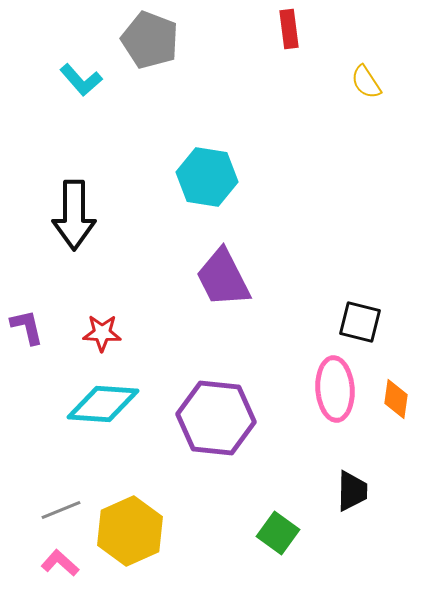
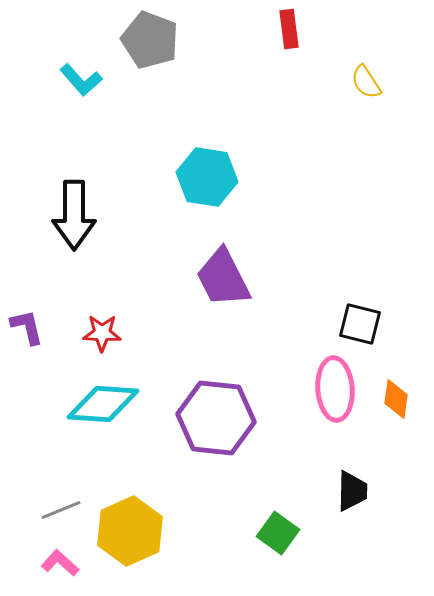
black square: moved 2 px down
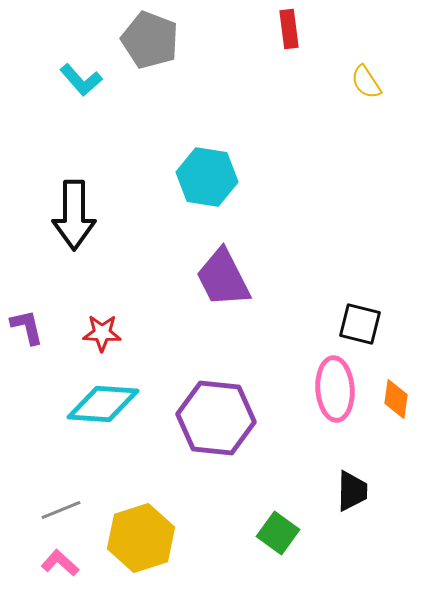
yellow hexagon: moved 11 px right, 7 px down; rotated 6 degrees clockwise
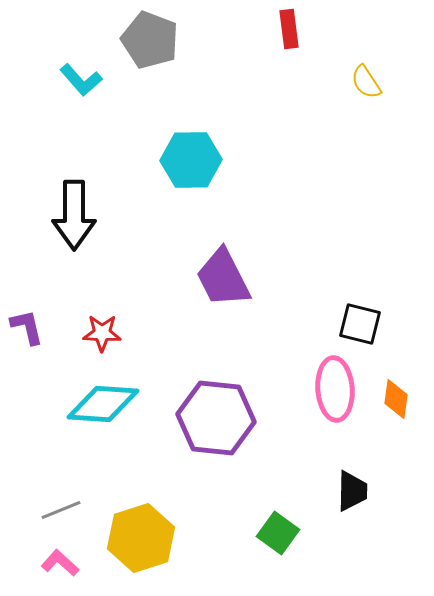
cyan hexagon: moved 16 px left, 17 px up; rotated 10 degrees counterclockwise
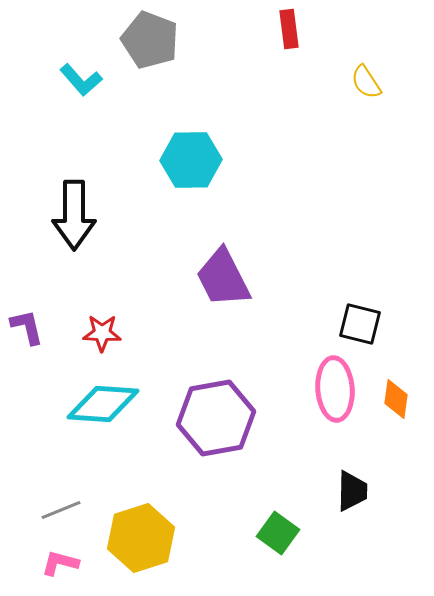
purple hexagon: rotated 16 degrees counterclockwise
pink L-shape: rotated 27 degrees counterclockwise
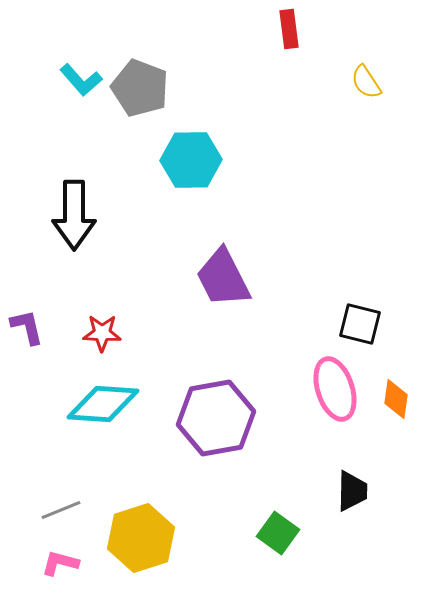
gray pentagon: moved 10 px left, 48 px down
pink ellipse: rotated 14 degrees counterclockwise
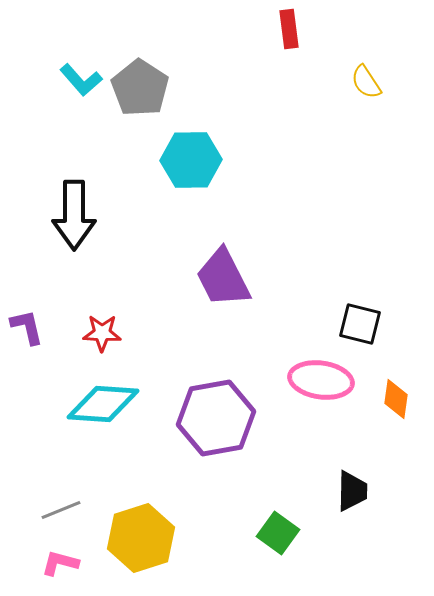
gray pentagon: rotated 12 degrees clockwise
pink ellipse: moved 14 px left, 9 px up; rotated 64 degrees counterclockwise
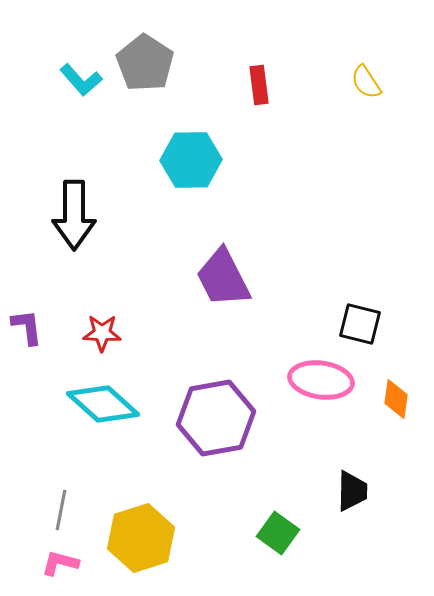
red rectangle: moved 30 px left, 56 px down
gray pentagon: moved 5 px right, 25 px up
purple L-shape: rotated 6 degrees clockwise
cyan diamond: rotated 38 degrees clockwise
gray line: rotated 57 degrees counterclockwise
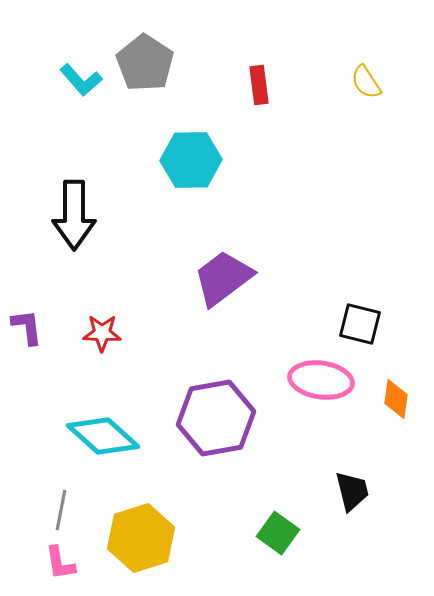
purple trapezoid: rotated 80 degrees clockwise
cyan diamond: moved 32 px down
black trapezoid: rotated 15 degrees counterclockwise
pink L-shape: rotated 114 degrees counterclockwise
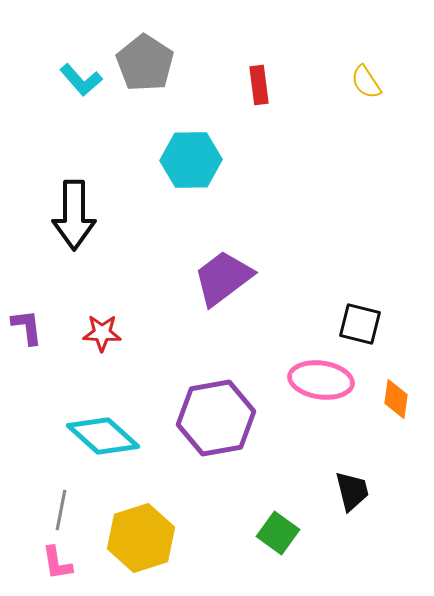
pink L-shape: moved 3 px left
